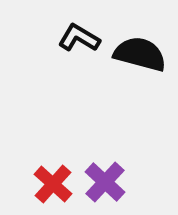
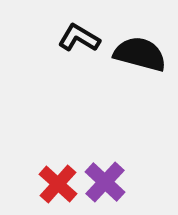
red cross: moved 5 px right
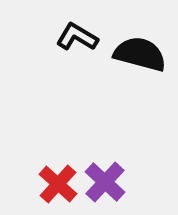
black L-shape: moved 2 px left, 1 px up
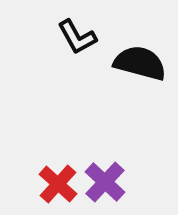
black L-shape: rotated 150 degrees counterclockwise
black semicircle: moved 9 px down
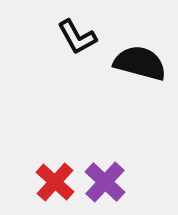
red cross: moved 3 px left, 2 px up
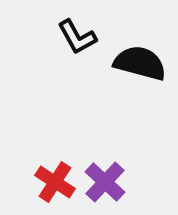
red cross: rotated 9 degrees counterclockwise
